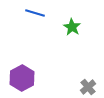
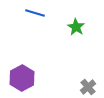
green star: moved 4 px right
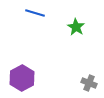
gray cross: moved 1 px right, 4 px up; rotated 28 degrees counterclockwise
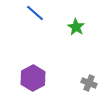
blue line: rotated 24 degrees clockwise
purple hexagon: moved 11 px right
